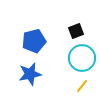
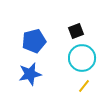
yellow line: moved 2 px right
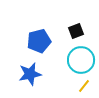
blue pentagon: moved 5 px right
cyan circle: moved 1 px left, 2 px down
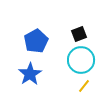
black square: moved 3 px right, 3 px down
blue pentagon: moved 3 px left; rotated 15 degrees counterclockwise
blue star: rotated 20 degrees counterclockwise
